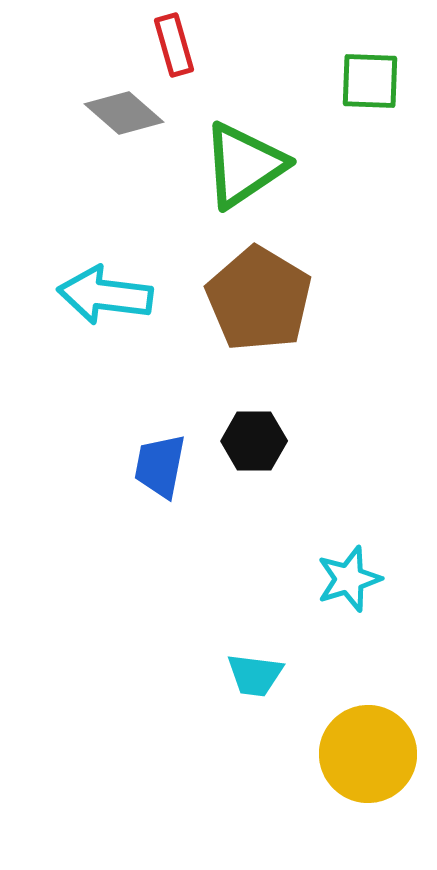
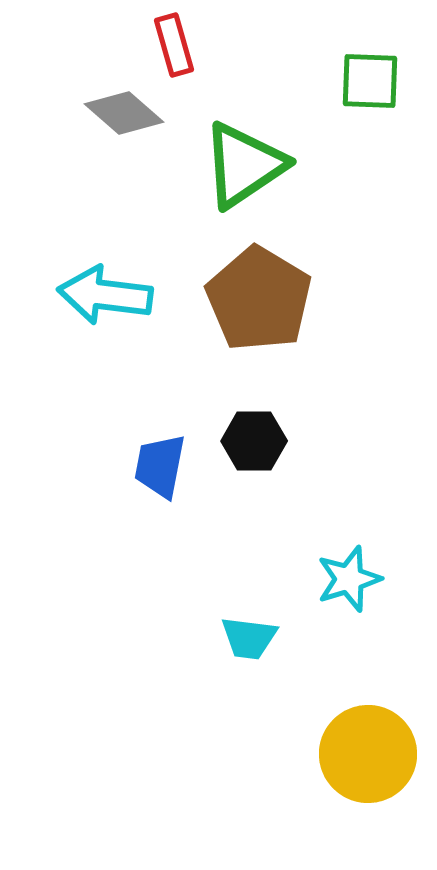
cyan trapezoid: moved 6 px left, 37 px up
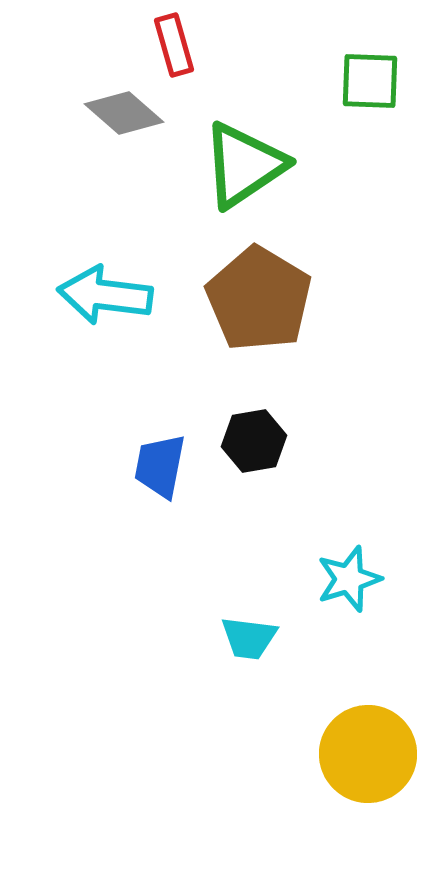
black hexagon: rotated 10 degrees counterclockwise
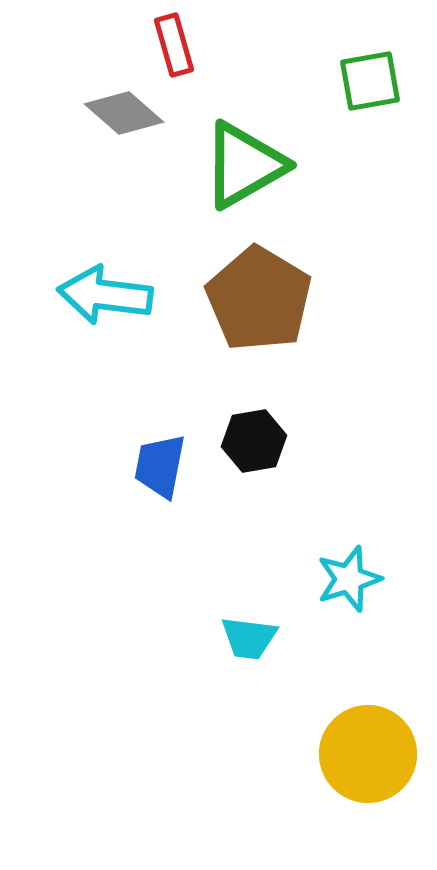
green square: rotated 12 degrees counterclockwise
green triangle: rotated 4 degrees clockwise
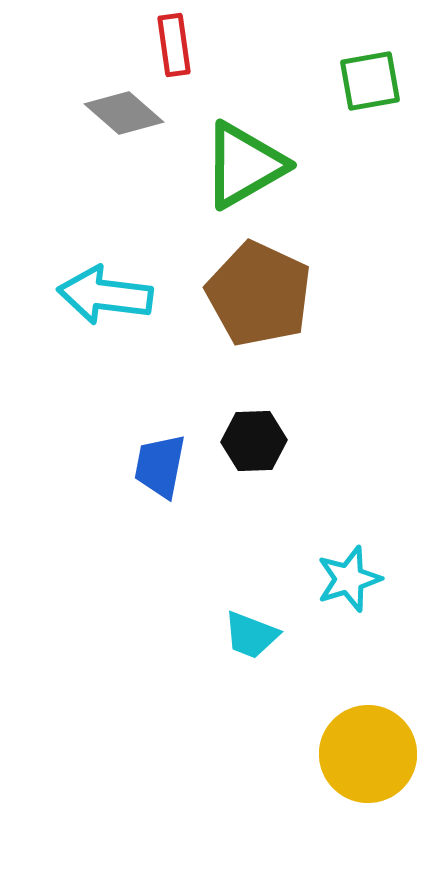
red rectangle: rotated 8 degrees clockwise
brown pentagon: moved 5 px up; rotated 6 degrees counterclockwise
black hexagon: rotated 8 degrees clockwise
cyan trapezoid: moved 2 px right, 3 px up; rotated 14 degrees clockwise
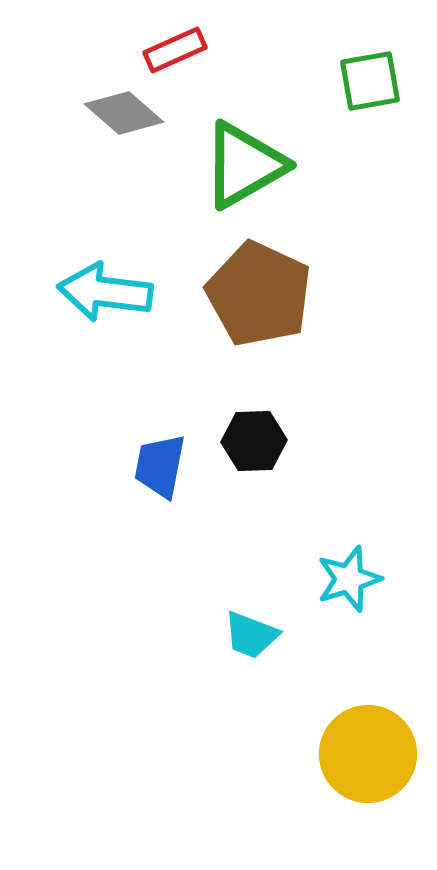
red rectangle: moved 1 px right, 5 px down; rotated 74 degrees clockwise
cyan arrow: moved 3 px up
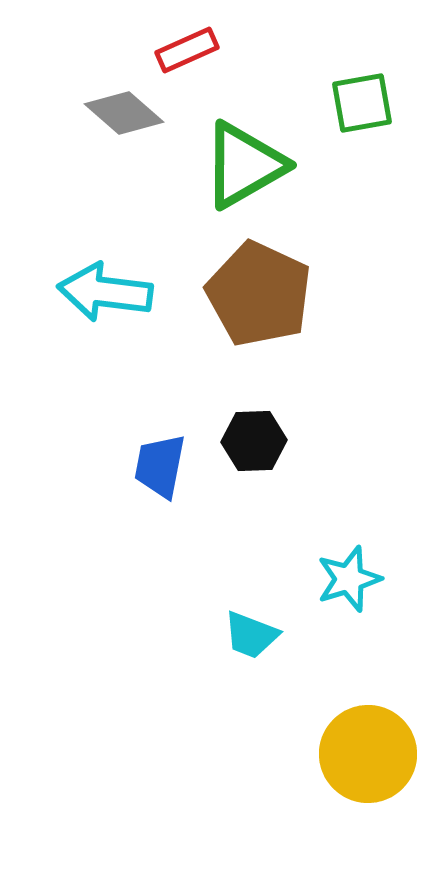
red rectangle: moved 12 px right
green square: moved 8 px left, 22 px down
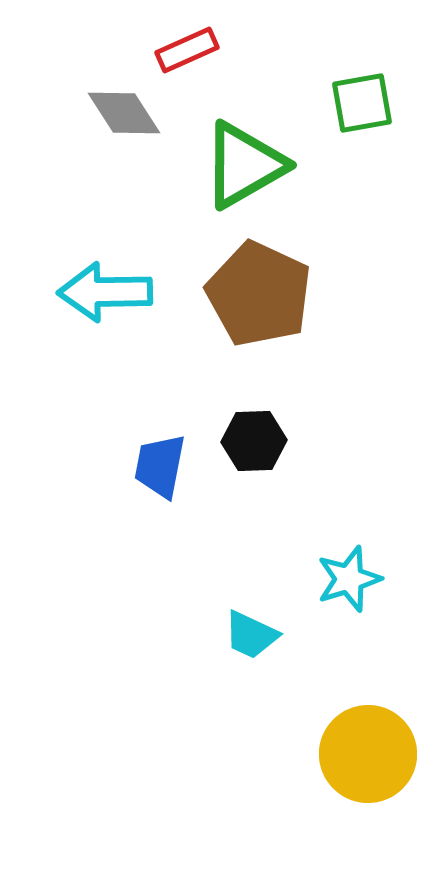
gray diamond: rotated 16 degrees clockwise
cyan arrow: rotated 8 degrees counterclockwise
cyan trapezoid: rotated 4 degrees clockwise
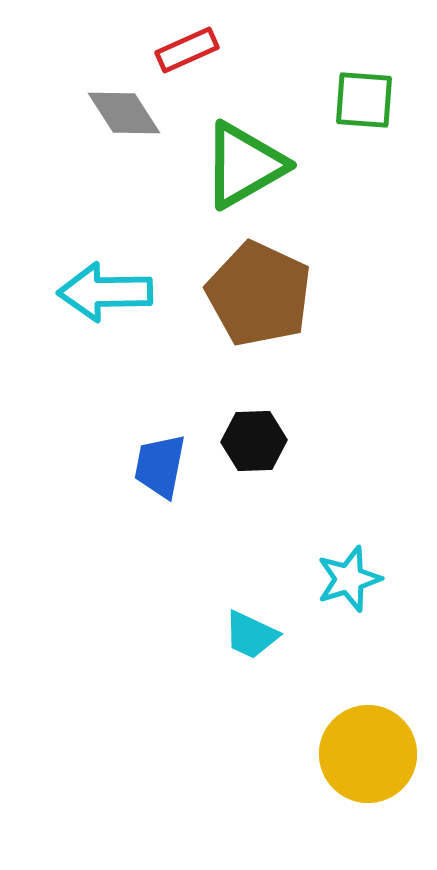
green square: moved 2 px right, 3 px up; rotated 14 degrees clockwise
